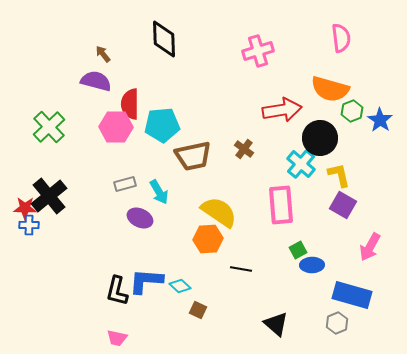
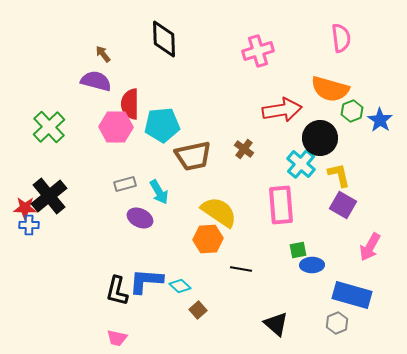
green square: rotated 18 degrees clockwise
brown square: rotated 24 degrees clockwise
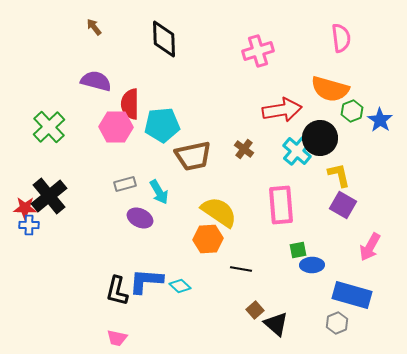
brown arrow: moved 9 px left, 27 px up
cyan cross: moved 4 px left, 13 px up
brown square: moved 57 px right
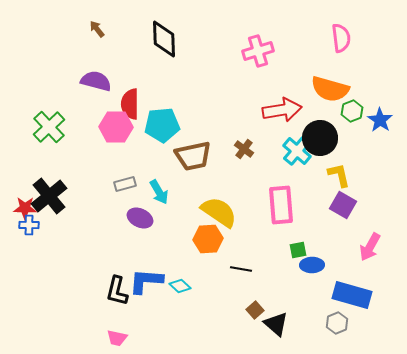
brown arrow: moved 3 px right, 2 px down
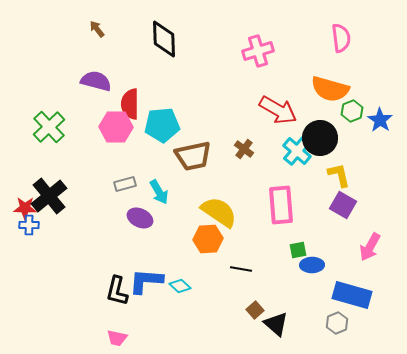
red arrow: moved 4 px left; rotated 39 degrees clockwise
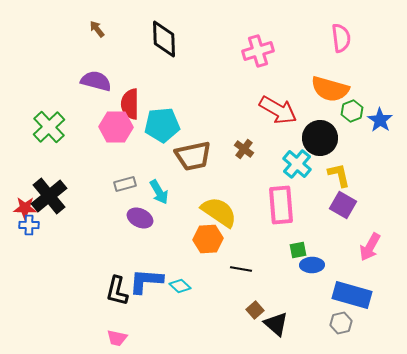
cyan cross: moved 13 px down
gray hexagon: moved 4 px right; rotated 10 degrees clockwise
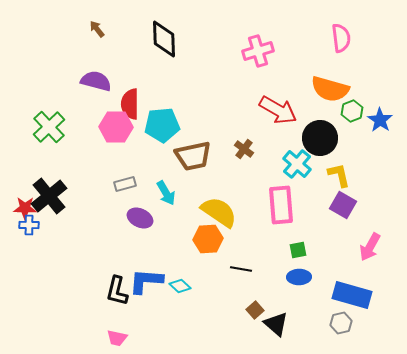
cyan arrow: moved 7 px right, 1 px down
blue ellipse: moved 13 px left, 12 px down
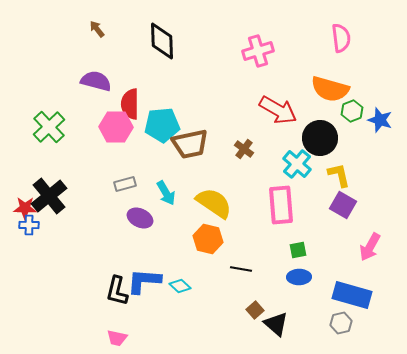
black diamond: moved 2 px left, 2 px down
blue star: rotated 15 degrees counterclockwise
brown trapezoid: moved 3 px left, 12 px up
yellow semicircle: moved 5 px left, 9 px up
orange hexagon: rotated 16 degrees clockwise
blue L-shape: moved 2 px left
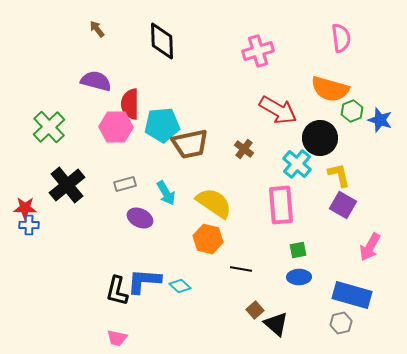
black cross: moved 18 px right, 11 px up
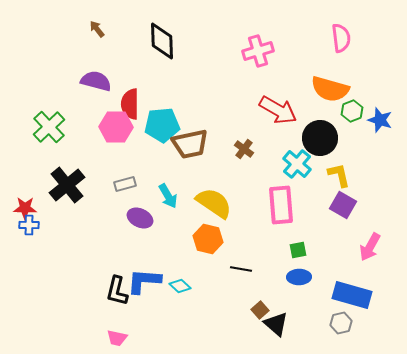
cyan arrow: moved 2 px right, 3 px down
brown square: moved 5 px right
